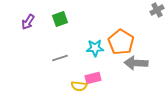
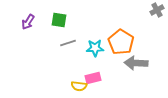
green square: moved 1 px left, 1 px down; rotated 28 degrees clockwise
gray line: moved 8 px right, 15 px up
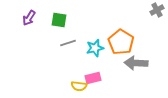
purple arrow: moved 1 px right, 4 px up
cyan star: rotated 12 degrees counterclockwise
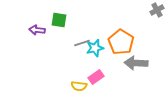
purple arrow: moved 8 px right, 12 px down; rotated 63 degrees clockwise
gray line: moved 14 px right
pink rectangle: moved 3 px right, 1 px up; rotated 21 degrees counterclockwise
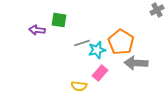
cyan star: moved 2 px right, 2 px down
pink rectangle: moved 4 px right, 4 px up; rotated 14 degrees counterclockwise
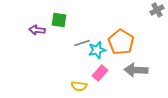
gray arrow: moved 7 px down
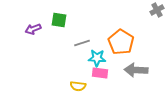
purple arrow: moved 4 px left, 1 px up; rotated 28 degrees counterclockwise
cyan star: moved 8 px down; rotated 18 degrees clockwise
pink rectangle: rotated 56 degrees clockwise
yellow semicircle: moved 1 px left
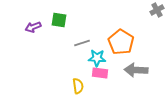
purple arrow: moved 2 px up
yellow semicircle: rotated 105 degrees counterclockwise
